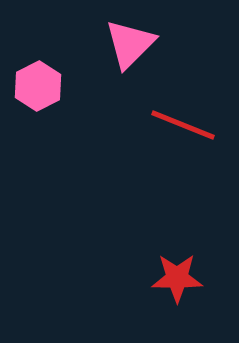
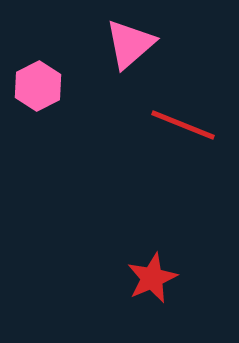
pink triangle: rotated 4 degrees clockwise
red star: moved 25 px left; rotated 24 degrees counterclockwise
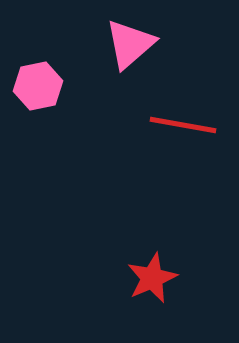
pink hexagon: rotated 15 degrees clockwise
red line: rotated 12 degrees counterclockwise
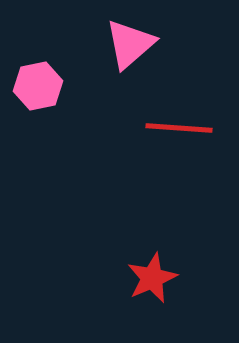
red line: moved 4 px left, 3 px down; rotated 6 degrees counterclockwise
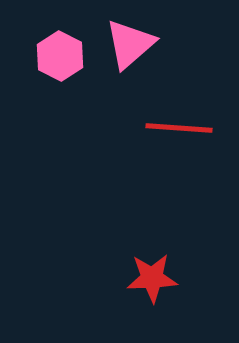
pink hexagon: moved 22 px right, 30 px up; rotated 21 degrees counterclockwise
red star: rotated 21 degrees clockwise
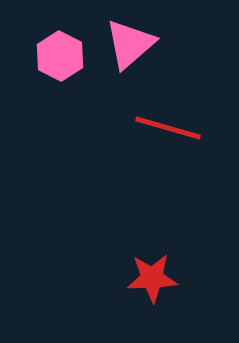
red line: moved 11 px left; rotated 12 degrees clockwise
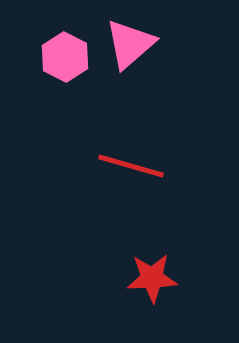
pink hexagon: moved 5 px right, 1 px down
red line: moved 37 px left, 38 px down
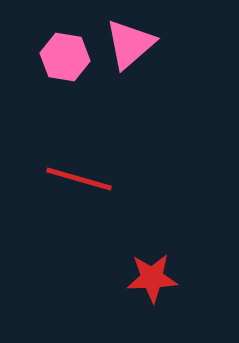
pink hexagon: rotated 18 degrees counterclockwise
red line: moved 52 px left, 13 px down
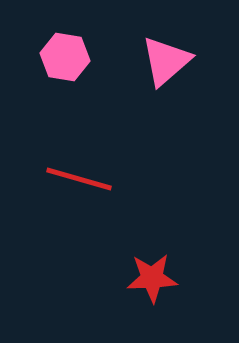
pink triangle: moved 36 px right, 17 px down
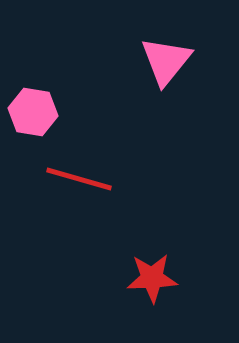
pink hexagon: moved 32 px left, 55 px down
pink triangle: rotated 10 degrees counterclockwise
